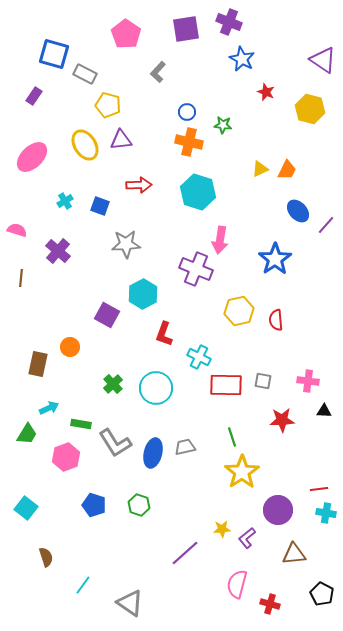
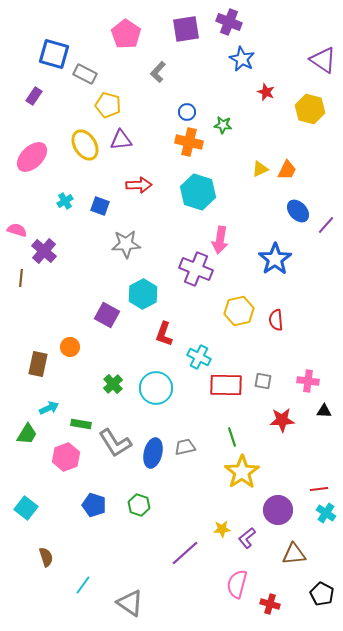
purple cross at (58, 251): moved 14 px left
cyan cross at (326, 513): rotated 24 degrees clockwise
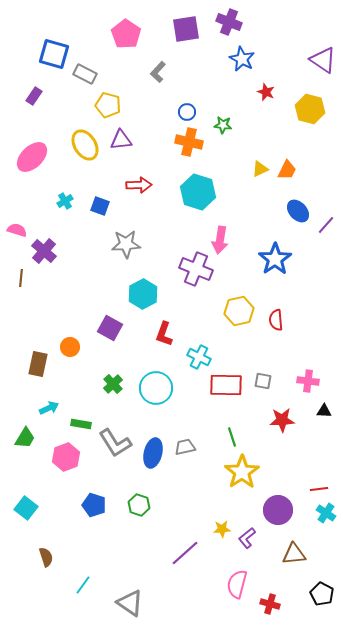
purple square at (107, 315): moved 3 px right, 13 px down
green trapezoid at (27, 434): moved 2 px left, 4 px down
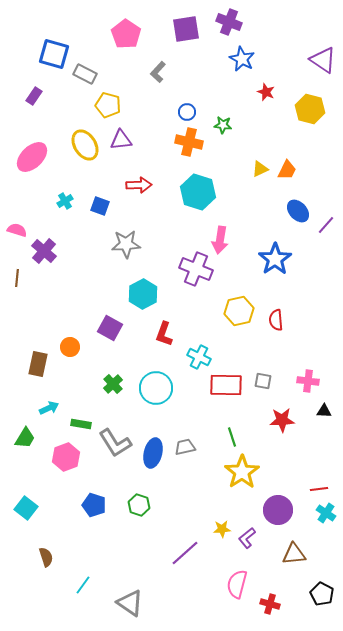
brown line at (21, 278): moved 4 px left
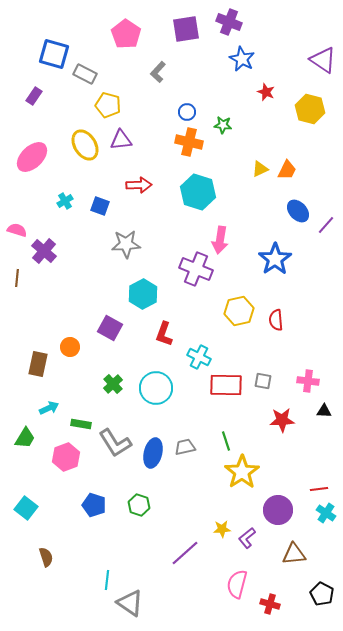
green line at (232, 437): moved 6 px left, 4 px down
cyan line at (83, 585): moved 24 px right, 5 px up; rotated 30 degrees counterclockwise
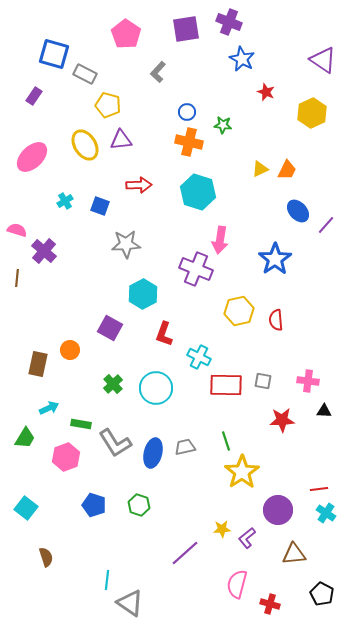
yellow hexagon at (310, 109): moved 2 px right, 4 px down; rotated 20 degrees clockwise
orange circle at (70, 347): moved 3 px down
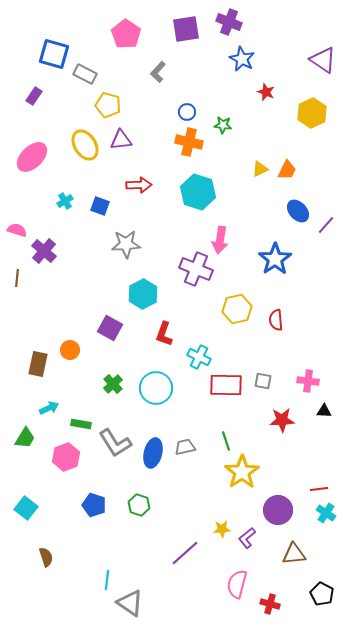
yellow hexagon at (239, 311): moved 2 px left, 2 px up
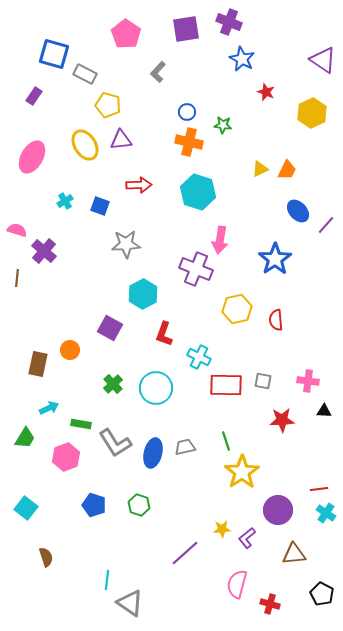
pink ellipse at (32, 157): rotated 16 degrees counterclockwise
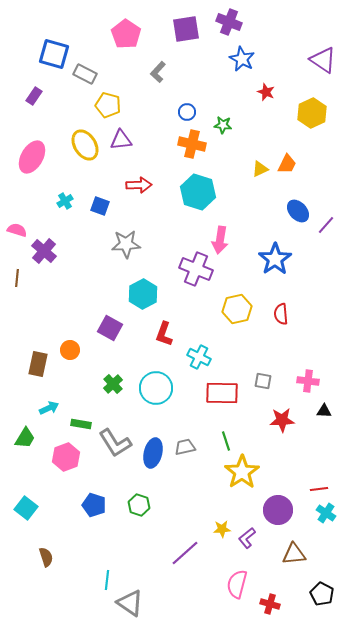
orange cross at (189, 142): moved 3 px right, 2 px down
orange trapezoid at (287, 170): moved 6 px up
red semicircle at (276, 320): moved 5 px right, 6 px up
red rectangle at (226, 385): moved 4 px left, 8 px down
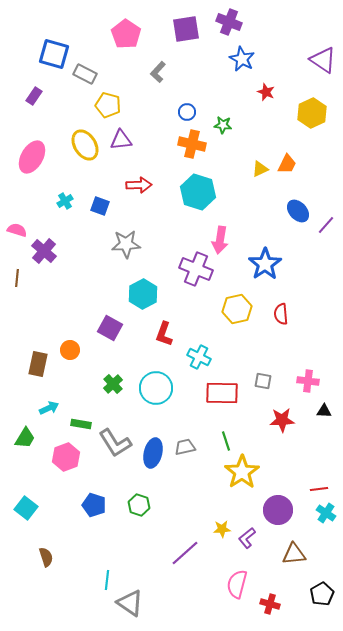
blue star at (275, 259): moved 10 px left, 5 px down
black pentagon at (322, 594): rotated 15 degrees clockwise
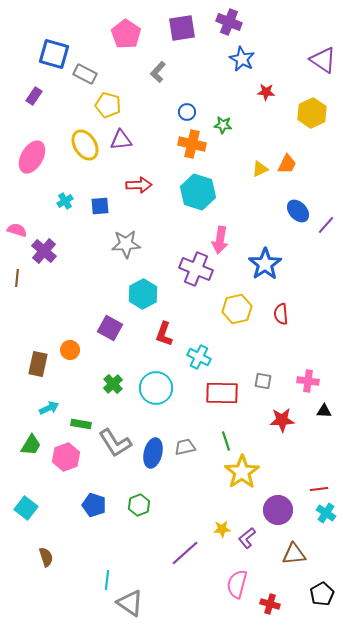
purple square at (186, 29): moved 4 px left, 1 px up
red star at (266, 92): rotated 18 degrees counterclockwise
blue square at (100, 206): rotated 24 degrees counterclockwise
green trapezoid at (25, 438): moved 6 px right, 7 px down
green hexagon at (139, 505): rotated 20 degrees clockwise
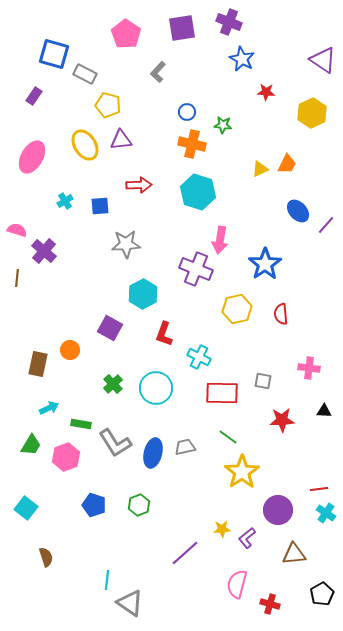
pink cross at (308, 381): moved 1 px right, 13 px up
green line at (226, 441): moved 2 px right, 4 px up; rotated 36 degrees counterclockwise
